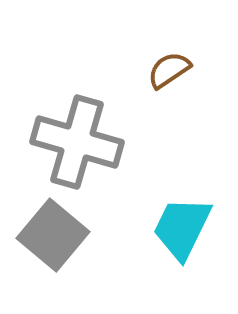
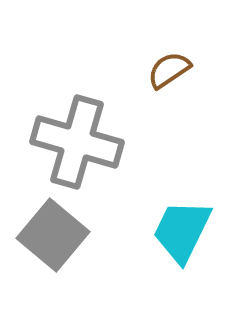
cyan trapezoid: moved 3 px down
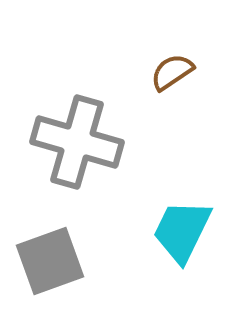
brown semicircle: moved 3 px right, 2 px down
gray square: moved 3 px left, 26 px down; rotated 30 degrees clockwise
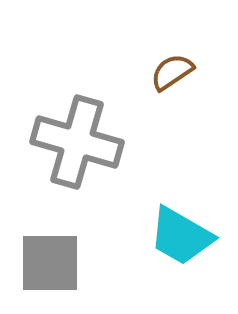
cyan trapezoid: moved 1 px left, 5 px down; rotated 86 degrees counterclockwise
gray square: moved 2 px down; rotated 20 degrees clockwise
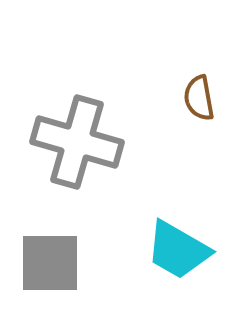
brown semicircle: moved 27 px right, 26 px down; rotated 66 degrees counterclockwise
cyan trapezoid: moved 3 px left, 14 px down
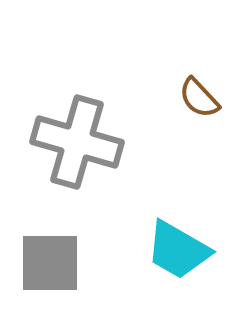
brown semicircle: rotated 33 degrees counterclockwise
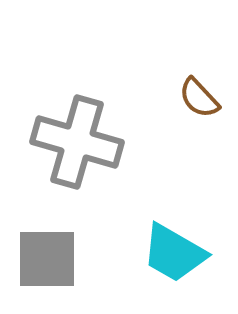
cyan trapezoid: moved 4 px left, 3 px down
gray square: moved 3 px left, 4 px up
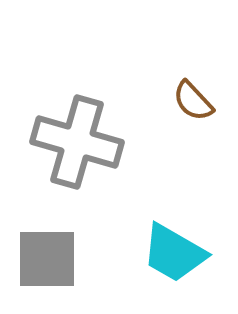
brown semicircle: moved 6 px left, 3 px down
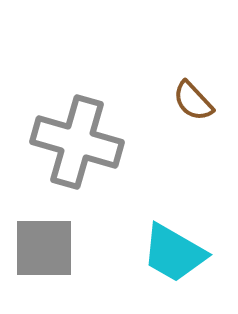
gray square: moved 3 px left, 11 px up
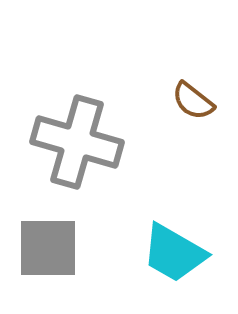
brown semicircle: rotated 9 degrees counterclockwise
gray square: moved 4 px right
